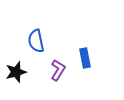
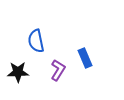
blue rectangle: rotated 12 degrees counterclockwise
black star: moved 2 px right; rotated 15 degrees clockwise
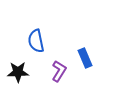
purple L-shape: moved 1 px right, 1 px down
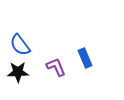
blue semicircle: moved 16 px left, 4 px down; rotated 25 degrees counterclockwise
purple L-shape: moved 3 px left, 4 px up; rotated 55 degrees counterclockwise
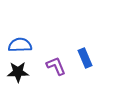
blue semicircle: rotated 125 degrees clockwise
purple L-shape: moved 1 px up
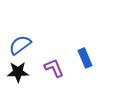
blue semicircle: rotated 35 degrees counterclockwise
purple L-shape: moved 2 px left, 2 px down
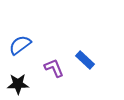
blue rectangle: moved 2 px down; rotated 24 degrees counterclockwise
black star: moved 12 px down
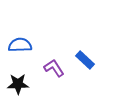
blue semicircle: rotated 35 degrees clockwise
purple L-shape: rotated 10 degrees counterclockwise
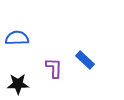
blue semicircle: moved 3 px left, 7 px up
purple L-shape: rotated 35 degrees clockwise
